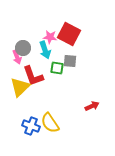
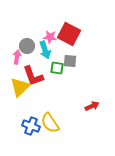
gray circle: moved 4 px right, 2 px up
pink arrow: rotated 152 degrees counterclockwise
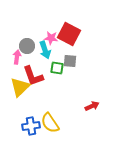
pink star: moved 1 px right, 1 px down
blue cross: rotated 30 degrees counterclockwise
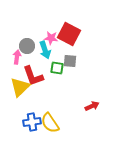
blue cross: moved 1 px right, 4 px up
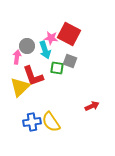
gray square: rotated 16 degrees clockwise
yellow semicircle: moved 1 px right, 1 px up
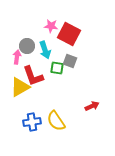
pink star: moved 12 px up
yellow triangle: rotated 15 degrees clockwise
yellow semicircle: moved 5 px right, 1 px up
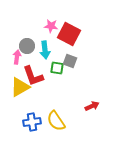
cyan arrow: rotated 12 degrees clockwise
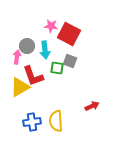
yellow semicircle: rotated 30 degrees clockwise
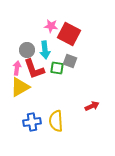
gray circle: moved 4 px down
pink arrow: moved 11 px down
red L-shape: moved 1 px right, 7 px up
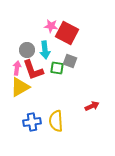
red square: moved 2 px left, 1 px up
red L-shape: moved 1 px left, 1 px down
